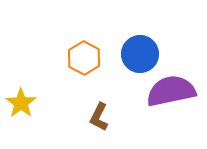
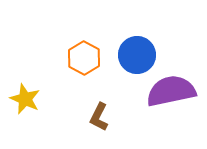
blue circle: moved 3 px left, 1 px down
yellow star: moved 4 px right, 4 px up; rotated 12 degrees counterclockwise
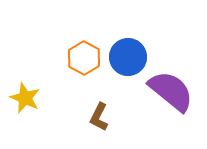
blue circle: moved 9 px left, 2 px down
purple semicircle: rotated 51 degrees clockwise
yellow star: moved 1 px up
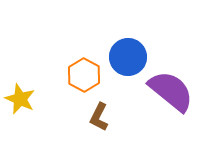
orange hexagon: moved 17 px down
yellow star: moved 5 px left, 1 px down
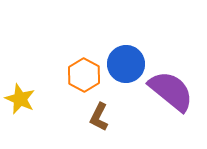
blue circle: moved 2 px left, 7 px down
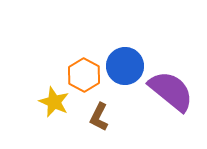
blue circle: moved 1 px left, 2 px down
yellow star: moved 34 px right, 3 px down
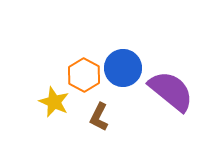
blue circle: moved 2 px left, 2 px down
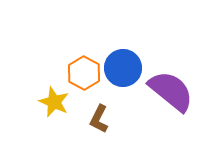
orange hexagon: moved 2 px up
brown L-shape: moved 2 px down
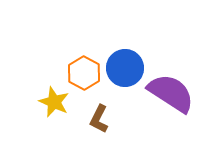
blue circle: moved 2 px right
purple semicircle: moved 2 px down; rotated 6 degrees counterclockwise
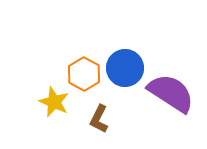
orange hexagon: moved 1 px down
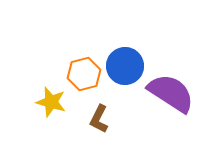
blue circle: moved 2 px up
orange hexagon: rotated 16 degrees clockwise
yellow star: moved 3 px left; rotated 8 degrees counterclockwise
